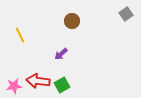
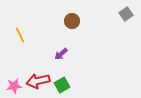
red arrow: rotated 20 degrees counterclockwise
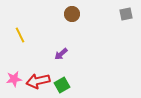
gray square: rotated 24 degrees clockwise
brown circle: moved 7 px up
pink star: moved 7 px up
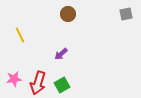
brown circle: moved 4 px left
red arrow: moved 2 px down; rotated 60 degrees counterclockwise
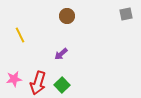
brown circle: moved 1 px left, 2 px down
green square: rotated 14 degrees counterclockwise
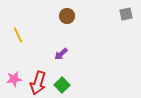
yellow line: moved 2 px left
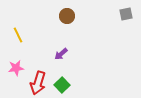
pink star: moved 2 px right, 11 px up
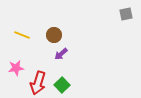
brown circle: moved 13 px left, 19 px down
yellow line: moved 4 px right; rotated 42 degrees counterclockwise
